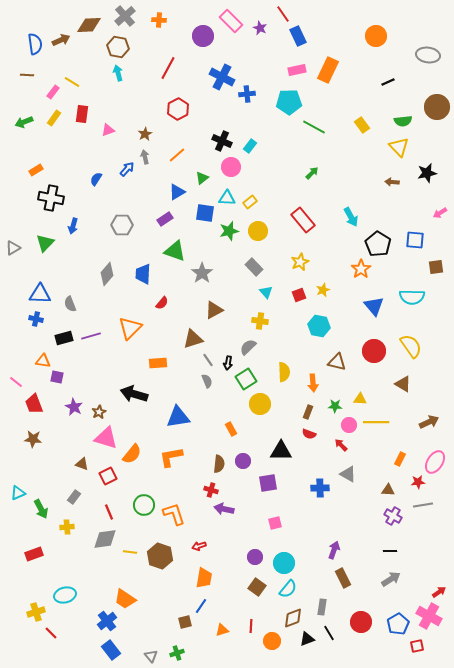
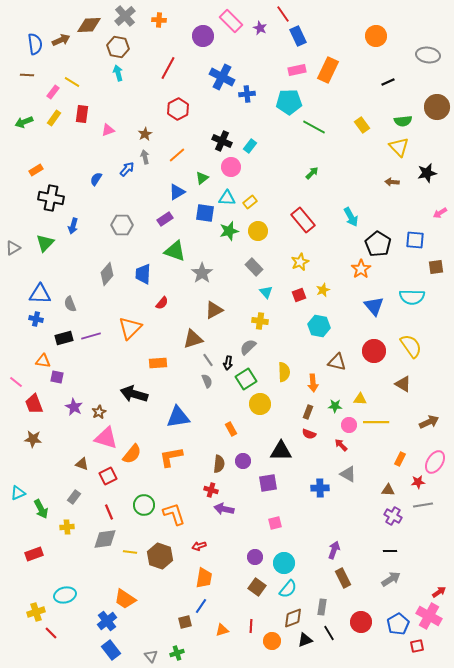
black triangle at (307, 639): moved 2 px left, 1 px down
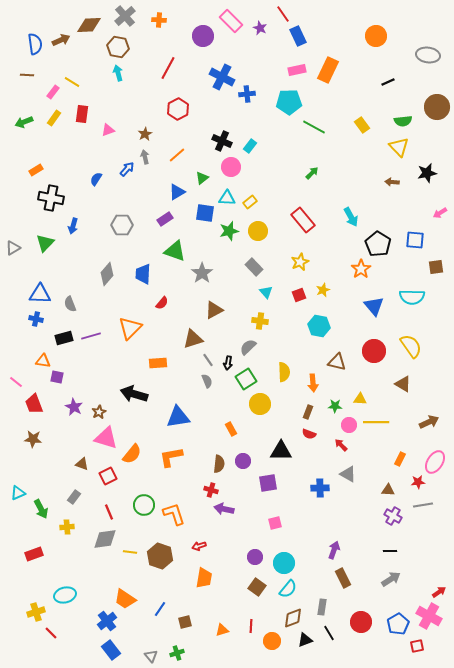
blue line at (201, 606): moved 41 px left, 3 px down
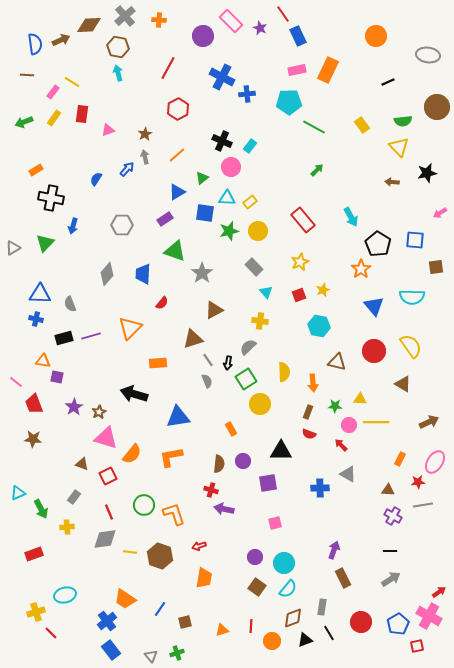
green arrow at (312, 173): moved 5 px right, 3 px up
purple star at (74, 407): rotated 12 degrees clockwise
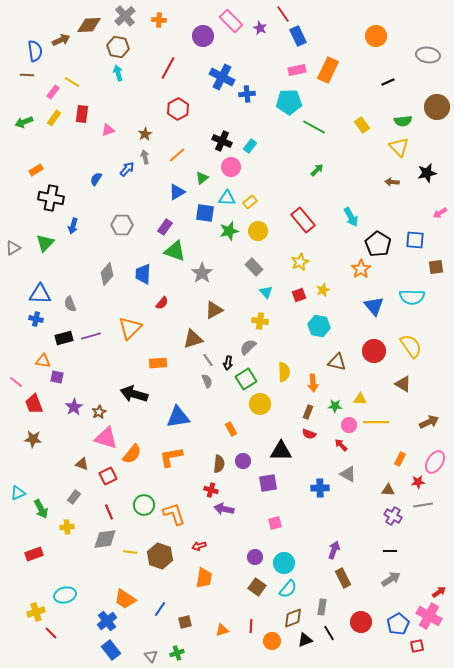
blue semicircle at (35, 44): moved 7 px down
purple rectangle at (165, 219): moved 8 px down; rotated 21 degrees counterclockwise
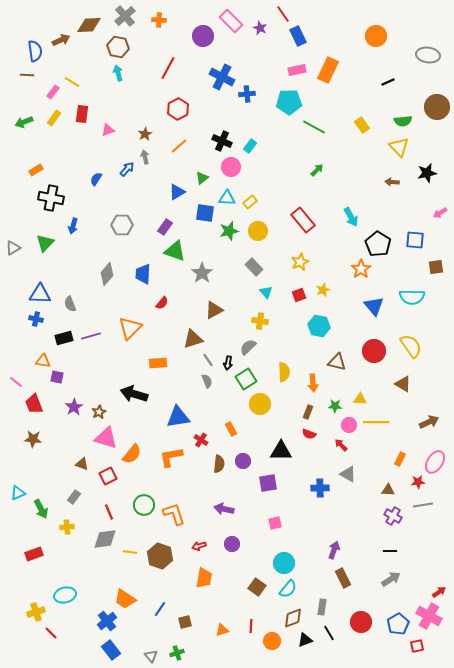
orange line at (177, 155): moved 2 px right, 9 px up
red cross at (211, 490): moved 10 px left, 50 px up; rotated 16 degrees clockwise
purple circle at (255, 557): moved 23 px left, 13 px up
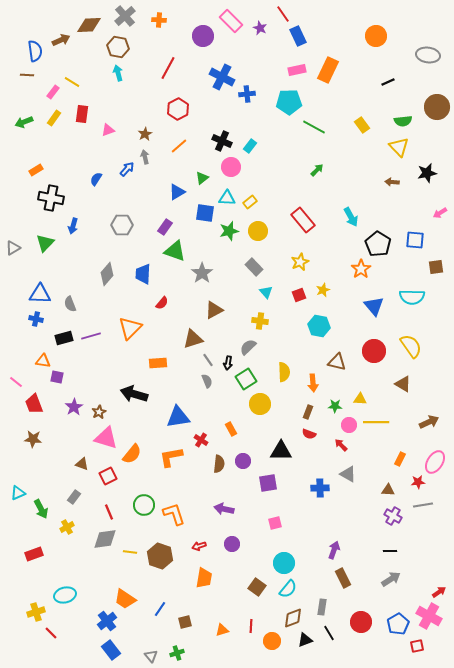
yellow cross at (67, 527): rotated 24 degrees counterclockwise
